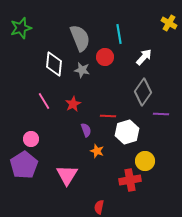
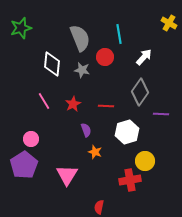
white diamond: moved 2 px left
gray diamond: moved 3 px left
red line: moved 2 px left, 10 px up
orange star: moved 2 px left, 1 px down
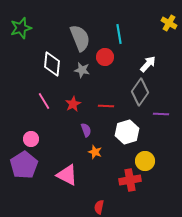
white arrow: moved 4 px right, 7 px down
pink triangle: rotated 35 degrees counterclockwise
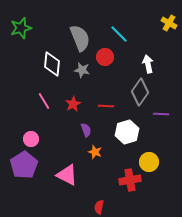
cyan line: rotated 36 degrees counterclockwise
white arrow: rotated 54 degrees counterclockwise
yellow circle: moved 4 px right, 1 px down
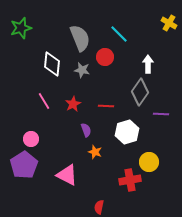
white arrow: rotated 12 degrees clockwise
